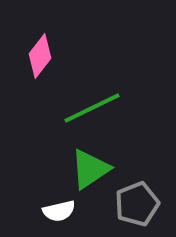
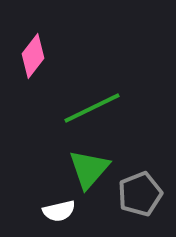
pink diamond: moved 7 px left
green triangle: moved 1 px left; rotated 15 degrees counterclockwise
gray pentagon: moved 3 px right, 10 px up
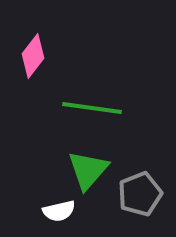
green line: rotated 34 degrees clockwise
green triangle: moved 1 px left, 1 px down
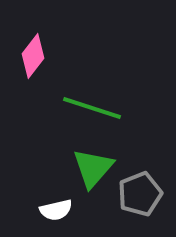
green line: rotated 10 degrees clockwise
green triangle: moved 5 px right, 2 px up
white semicircle: moved 3 px left, 1 px up
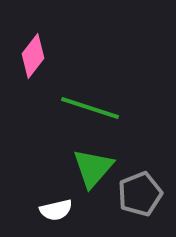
green line: moved 2 px left
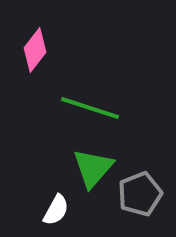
pink diamond: moved 2 px right, 6 px up
white semicircle: rotated 48 degrees counterclockwise
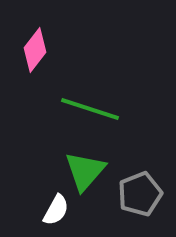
green line: moved 1 px down
green triangle: moved 8 px left, 3 px down
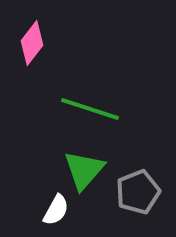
pink diamond: moved 3 px left, 7 px up
green triangle: moved 1 px left, 1 px up
gray pentagon: moved 2 px left, 2 px up
